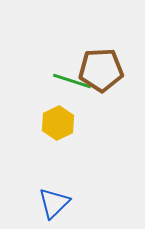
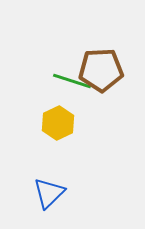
blue triangle: moved 5 px left, 10 px up
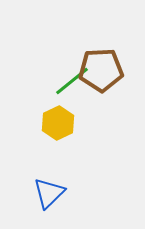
green line: rotated 57 degrees counterclockwise
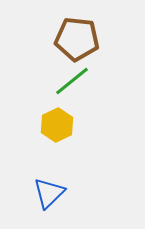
brown pentagon: moved 24 px left, 31 px up; rotated 9 degrees clockwise
yellow hexagon: moved 1 px left, 2 px down
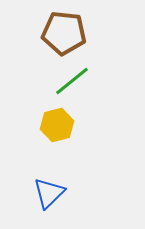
brown pentagon: moved 13 px left, 6 px up
yellow hexagon: rotated 12 degrees clockwise
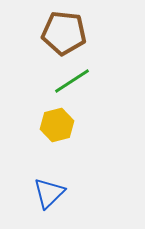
green line: rotated 6 degrees clockwise
